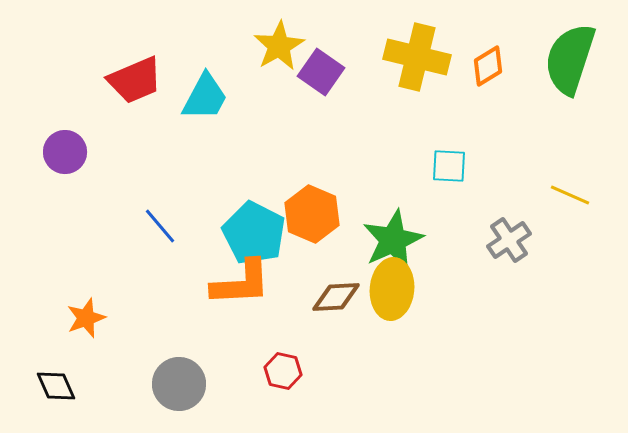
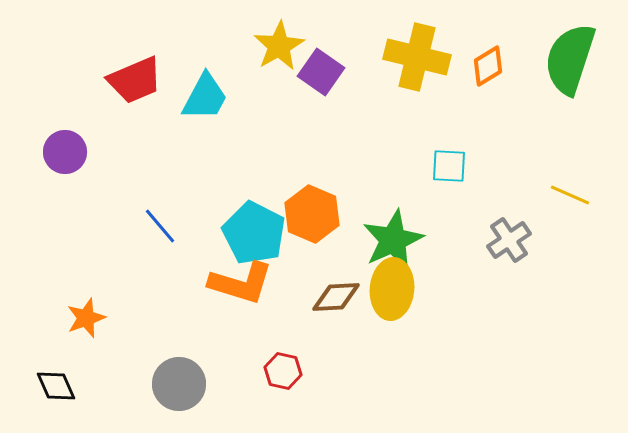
orange L-shape: rotated 20 degrees clockwise
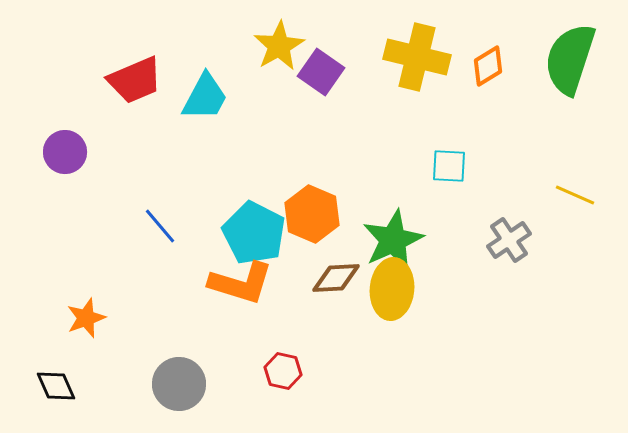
yellow line: moved 5 px right
brown diamond: moved 19 px up
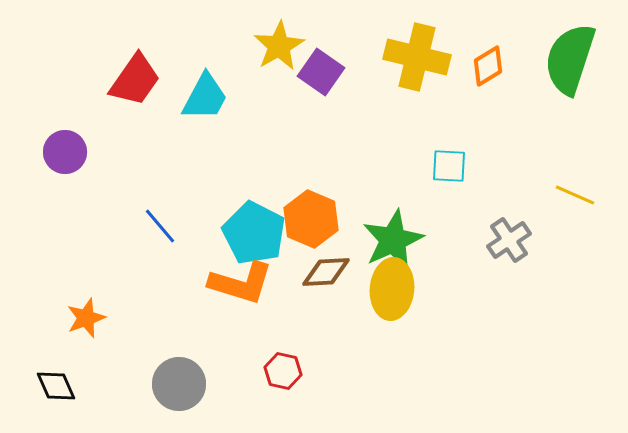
red trapezoid: rotated 32 degrees counterclockwise
orange hexagon: moved 1 px left, 5 px down
brown diamond: moved 10 px left, 6 px up
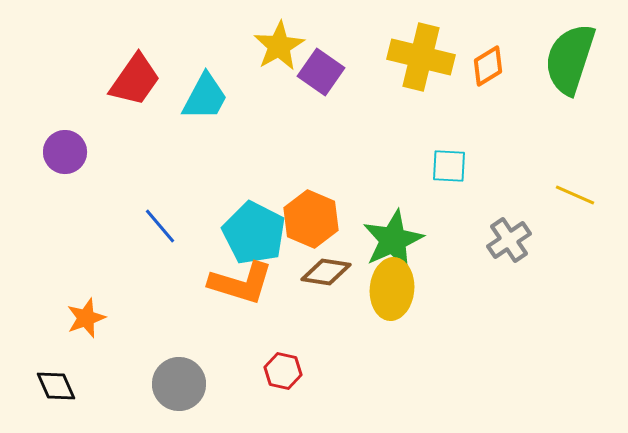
yellow cross: moved 4 px right
brown diamond: rotated 12 degrees clockwise
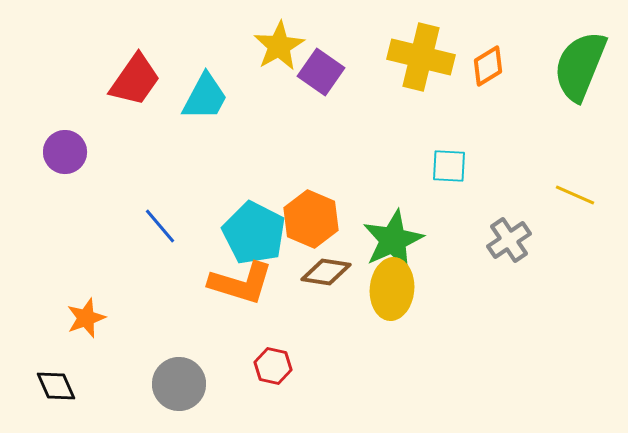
green semicircle: moved 10 px right, 7 px down; rotated 4 degrees clockwise
red hexagon: moved 10 px left, 5 px up
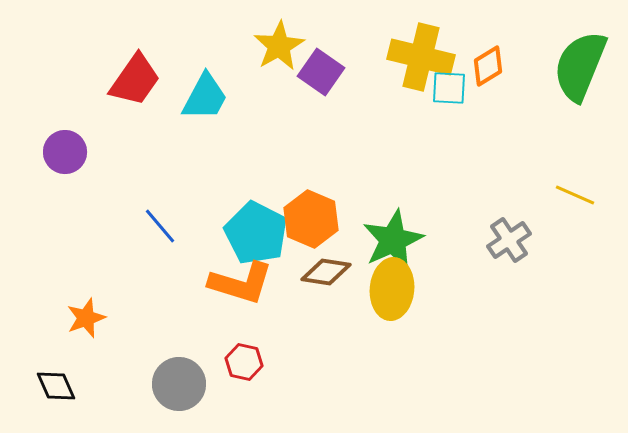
cyan square: moved 78 px up
cyan pentagon: moved 2 px right
red hexagon: moved 29 px left, 4 px up
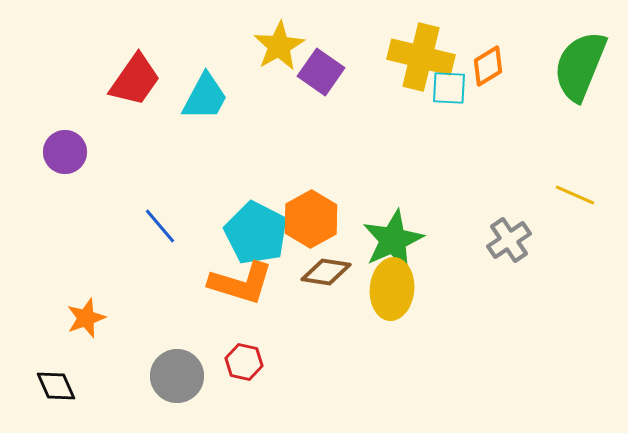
orange hexagon: rotated 8 degrees clockwise
gray circle: moved 2 px left, 8 px up
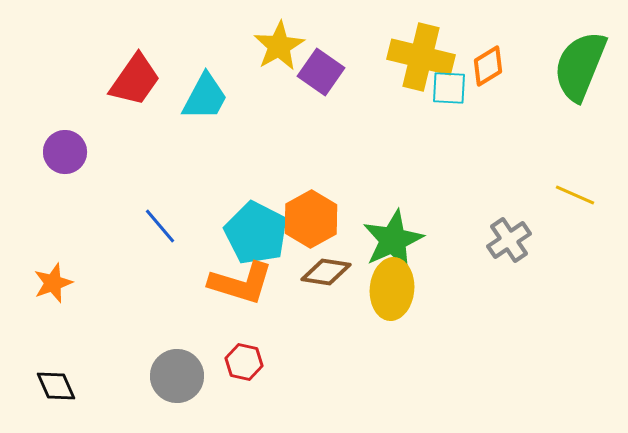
orange star: moved 33 px left, 35 px up
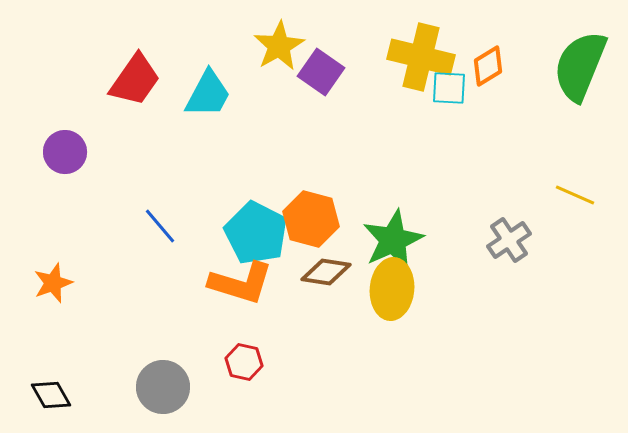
cyan trapezoid: moved 3 px right, 3 px up
orange hexagon: rotated 16 degrees counterclockwise
gray circle: moved 14 px left, 11 px down
black diamond: moved 5 px left, 9 px down; rotated 6 degrees counterclockwise
